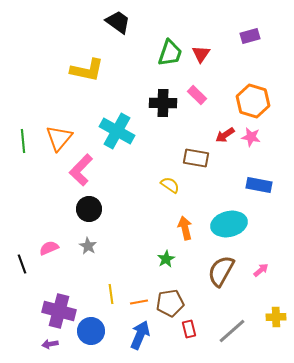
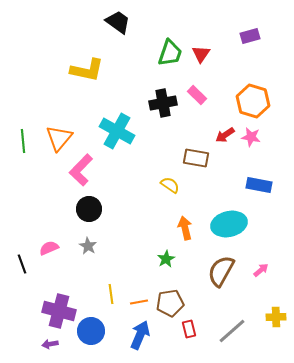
black cross: rotated 12 degrees counterclockwise
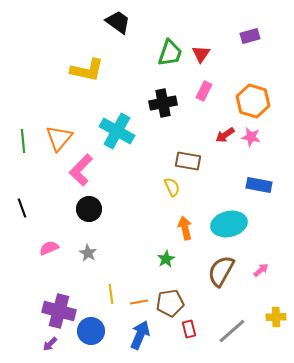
pink rectangle: moved 7 px right, 4 px up; rotated 72 degrees clockwise
brown rectangle: moved 8 px left, 3 px down
yellow semicircle: moved 2 px right, 2 px down; rotated 30 degrees clockwise
gray star: moved 7 px down
black line: moved 56 px up
purple arrow: rotated 35 degrees counterclockwise
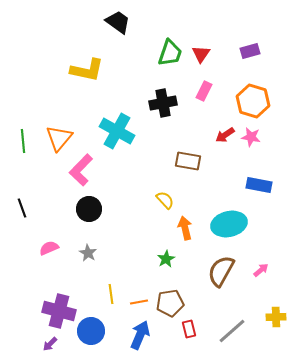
purple rectangle: moved 15 px down
yellow semicircle: moved 7 px left, 13 px down; rotated 18 degrees counterclockwise
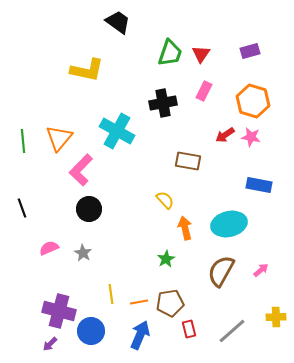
gray star: moved 5 px left
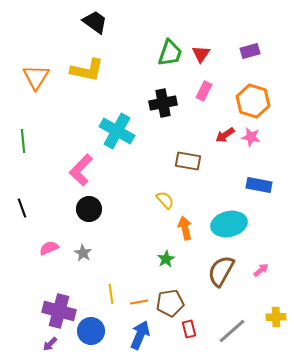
black trapezoid: moved 23 px left
orange triangle: moved 23 px left, 61 px up; rotated 8 degrees counterclockwise
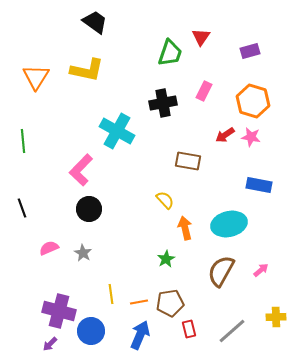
red triangle: moved 17 px up
